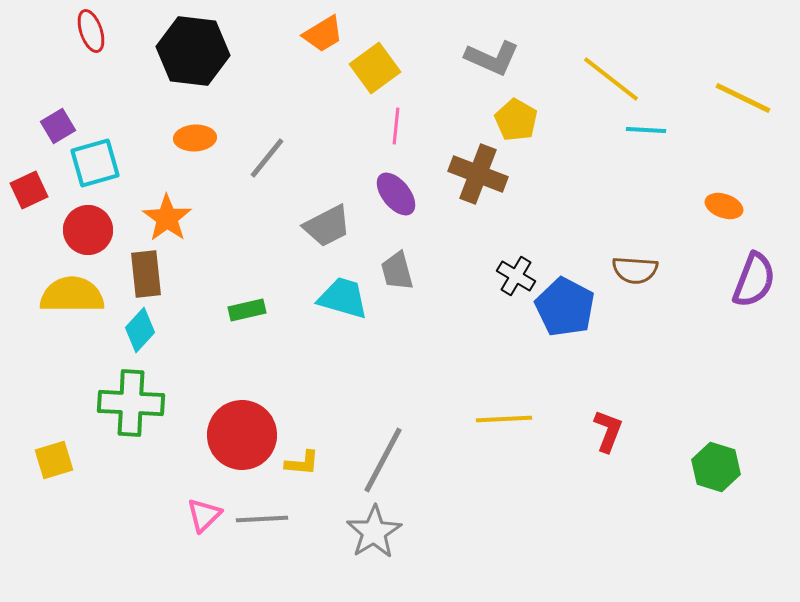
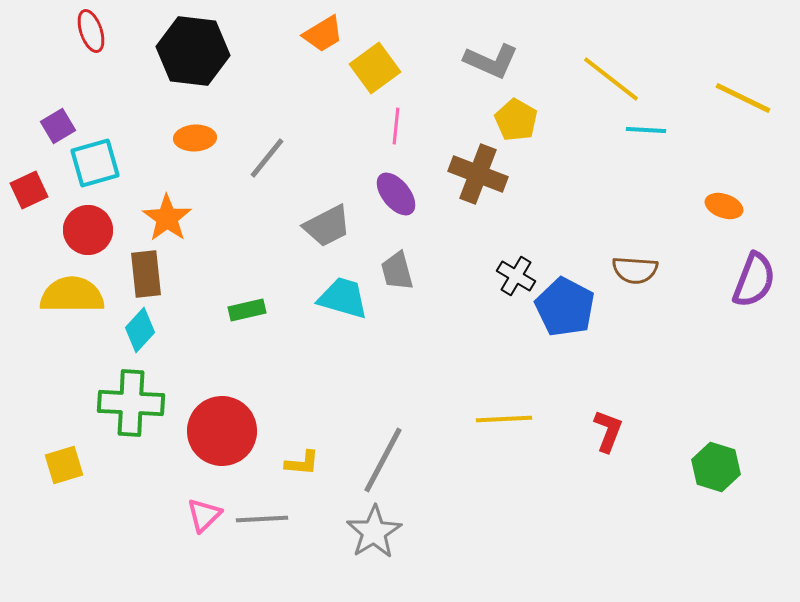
gray L-shape at (492, 58): moved 1 px left, 3 px down
red circle at (242, 435): moved 20 px left, 4 px up
yellow square at (54, 460): moved 10 px right, 5 px down
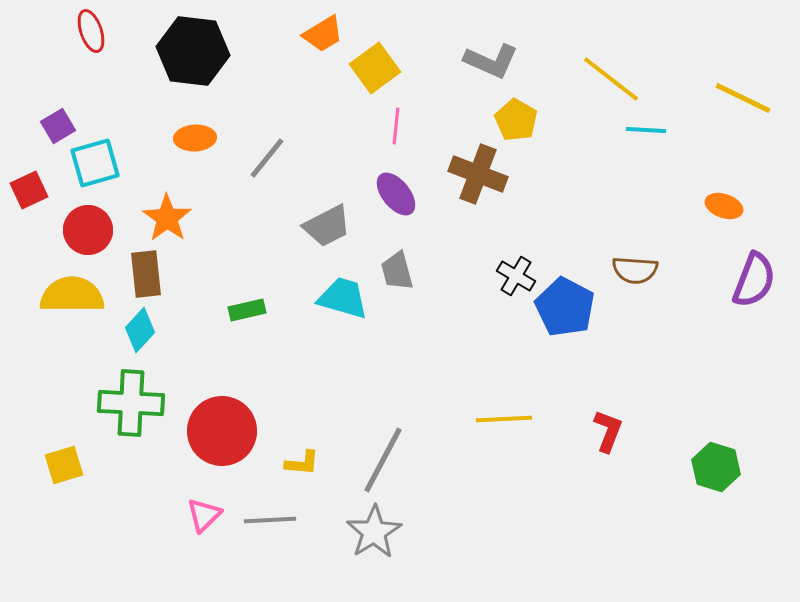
gray line at (262, 519): moved 8 px right, 1 px down
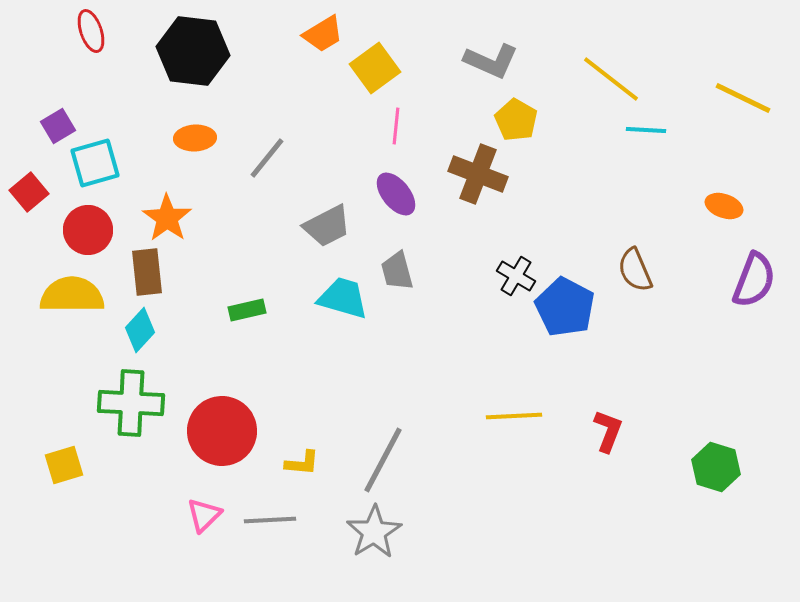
red square at (29, 190): moved 2 px down; rotated 15 degrees counterclockwise
brown semicircle at (635, 270): rotated 63 degrees clockwise
brown rectangle at (146, 274): moved 1 px right, 2 px up
yellow line at (504, 419): moved 10 px right, 3 px up
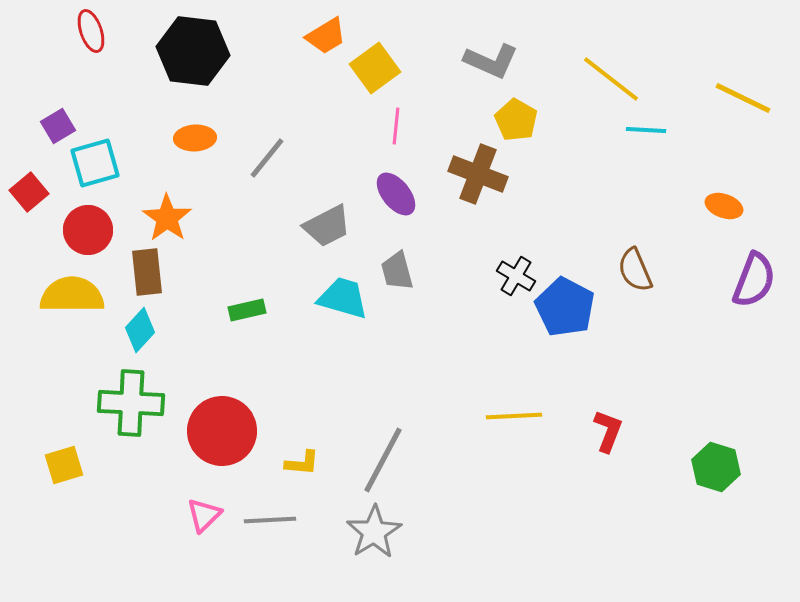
orange trapezoid at (323, 34): moved 3 px right, 2 px down
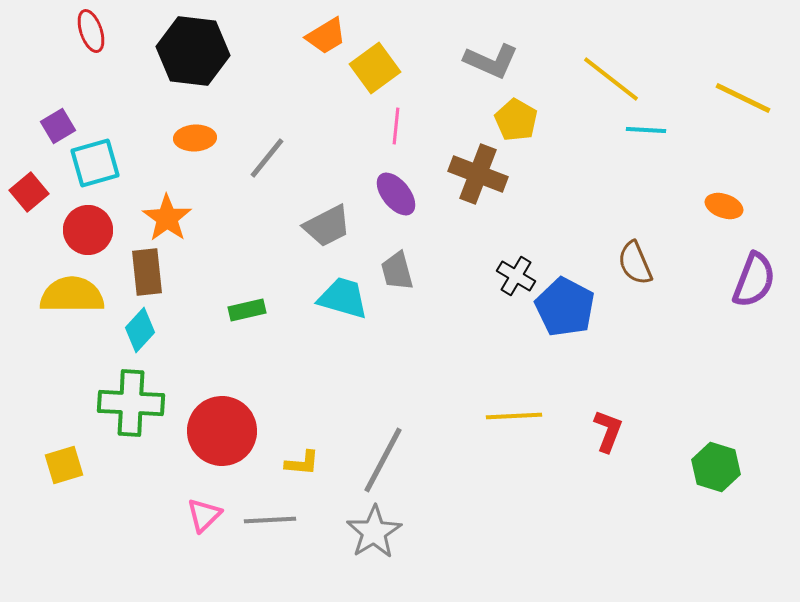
brown semicircle at (635, 270): moved 7 px up
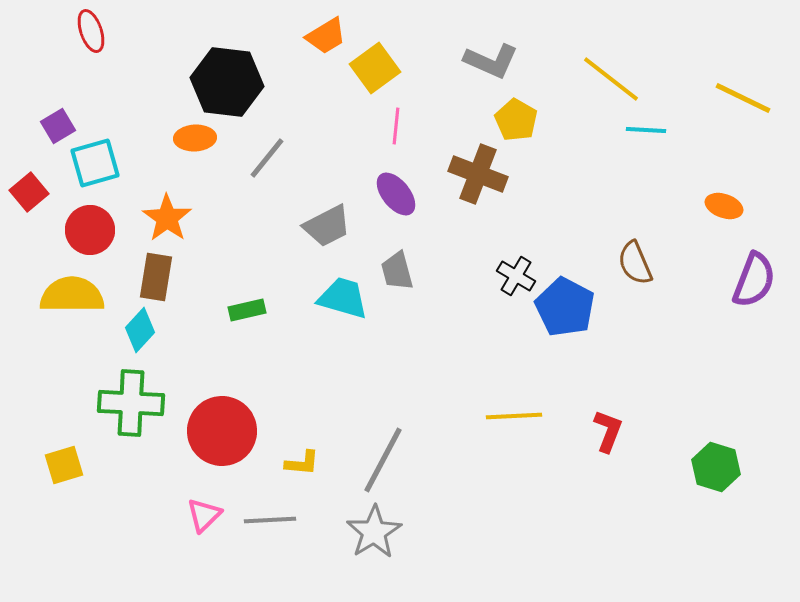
black hexagon at (193, 51): moved 34 px right, 31 px down
red circle at (88, 230): moved 2 px right
brown rectangle at (147, 272): moved 9 px right, 5 px down; rotated 15 degrees clockwise
